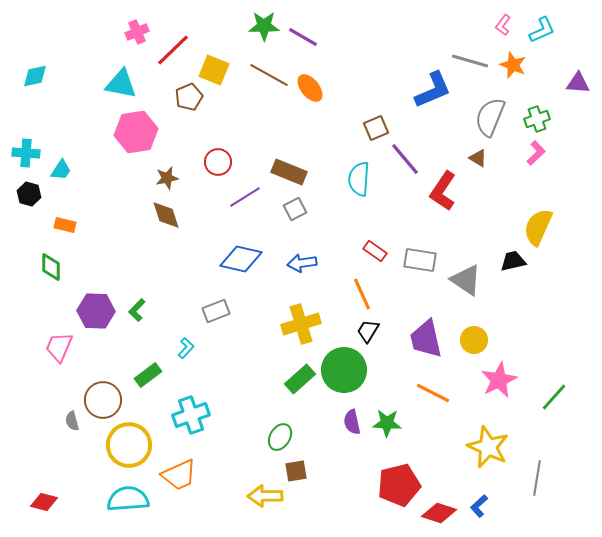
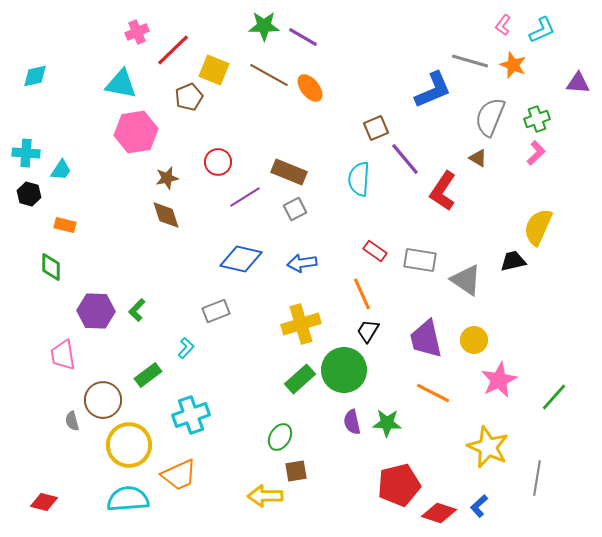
pink trapezoid at (59, 347): moved 4 px right, 8 px down; rotated 32 degrees counterclockwise
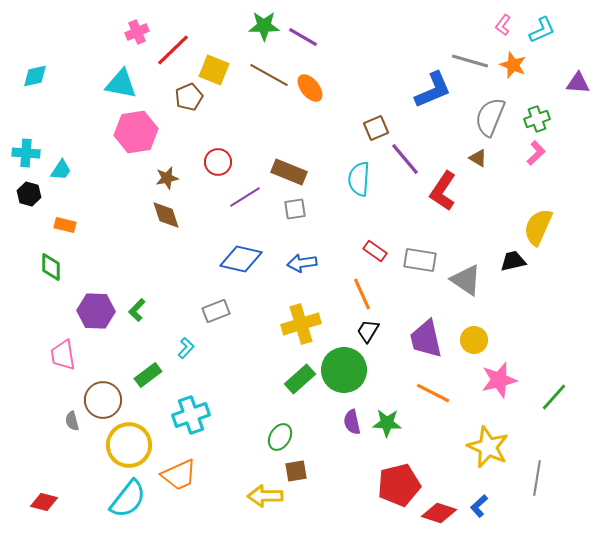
gray square at (295, 209): rotated 20 degrees clockwise
pink star at (499, 380): rotated 12 degrees clockwise
cyan semicircle at (128, 499): rotated 132 degrees clockwise
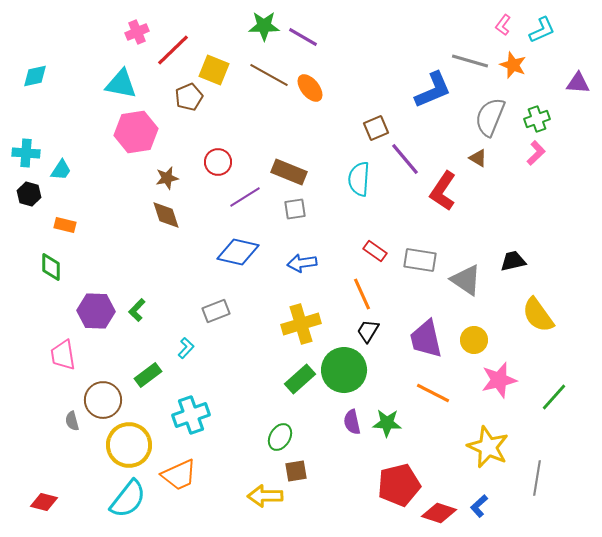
yellow semicircle at (538, 227): moved 88 px down; rotated 60 degrees counterclockwise
blue diamond at (241, 259): moved 3 px left, 7 px up
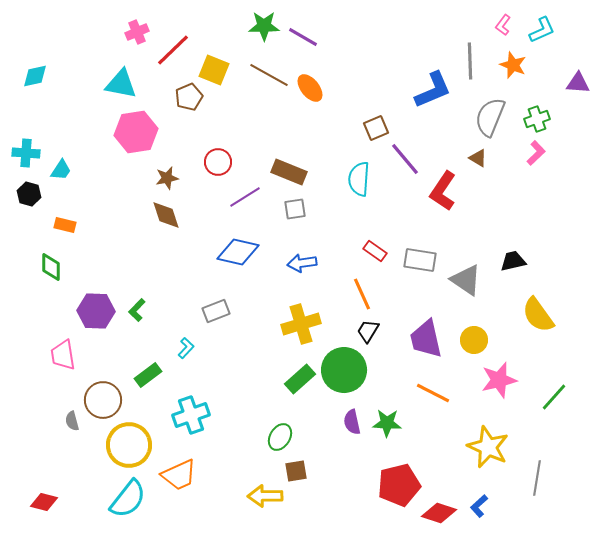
gray line at (470, 61): rotated 72 degrees clockwise
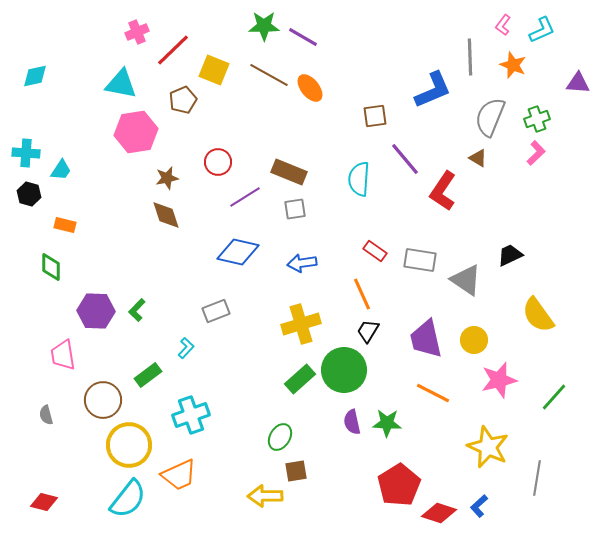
gray line at (470, 61): moved 4 px up
brown pentagon at (189, 97): moved 6 px left, 3 px down
brown square at (376, 128): moved 1 px left, 12 px up; rotated 15 degrees clockwise
black trapezoid at (513, 261): moved 3 px left, 6 px up; rotated 12 degrees counterclockwise
gray semicircle at (72, 421): moved 26 px left, 6 px up
red pentagon at (399, 485): rotated 18 degrees counterclockwise
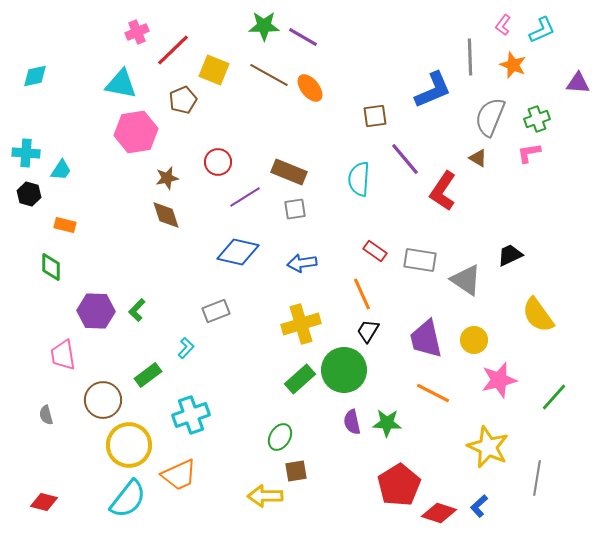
pink L-shape at (536, 153): moved 7 px left; rotated 145 degrees counterclockwise
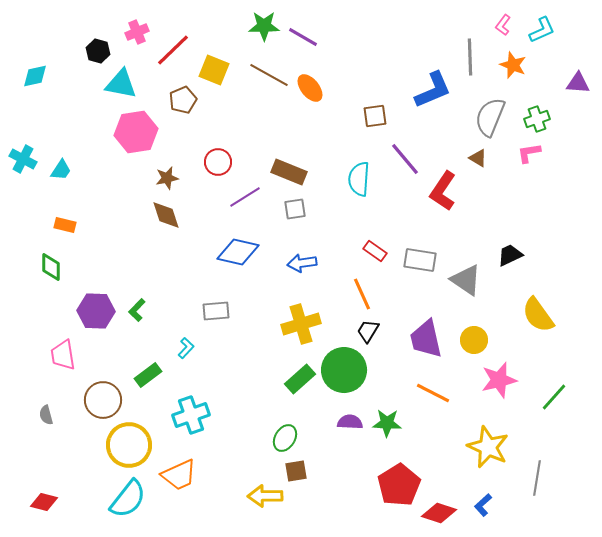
cyan cross at (26, 153): moved 3 px left, 6 px down; rotated 24 degrees clockwise
black hexagon at (29, 194): moved 69 px right, 143 px up
gray rectangle at (216, 311): rotated 16 degrees clockwise
purple semicircle at (352, 422): moved 2 px left; rotated 105 degrees clockwise
green ellipse at (280, 437): moved 5 px right, 1 px down
blue L-shape at (479, 506): moved 4 px right, 1 px up
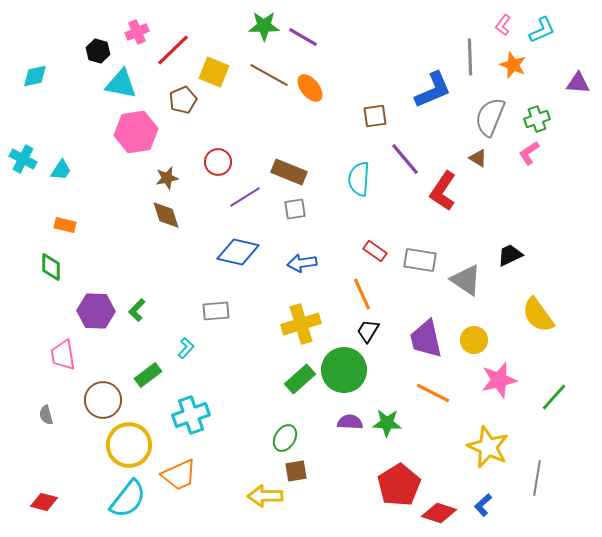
yellow square at (214, 70): moved 2 px down
pink L-shape at (529, 153): rotated 25 degrees counterclockwise
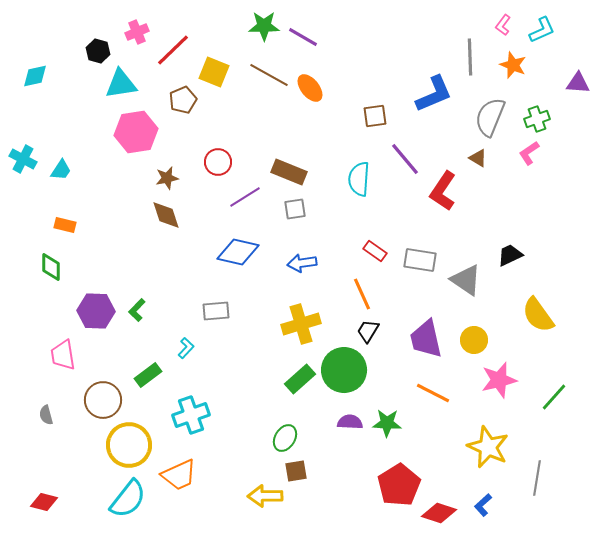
cyan triangle at (121, 84): rotated 20 degrees counterclockwise
blue L-shape at (433, 90): moved 1 px right, 4 px down
